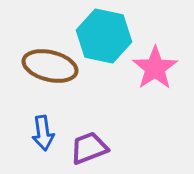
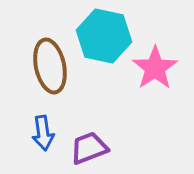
brown ellipse: rotated 64 degrees clockwise
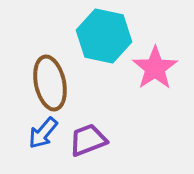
brown ellipse: moved 17 px down
blue arrow: rotated 48 degrees clockwise
purple trapezoid: moved 1 px left, 8 px up
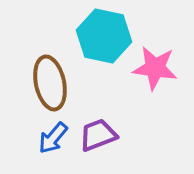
pink star: rotated 30 degrees counterclockwise
blue arrow: moved 10 px right, 5 px down
purple trapezoid: moved 10 px right, 5 px up
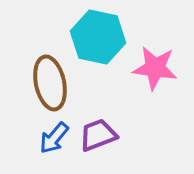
cyan hexagon: moved 6 px left, 1 px down
blue arrow: moved 1 px right
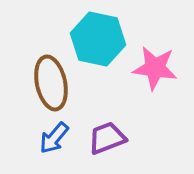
cyan hexagon: moved 2 px down
brown ellipse: moved 1 px right
purple trapezoid: moved 9 px right, 3 px down
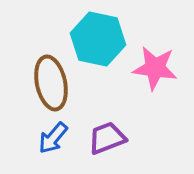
blue arrow: moved 1 px left
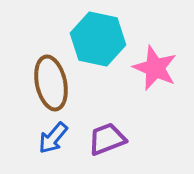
pink star: rotated 15 degrees clockwise
purple trapezoid: moved 1 px down
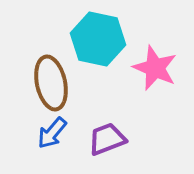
blue arrow: moved 1 px left, 5 px up
